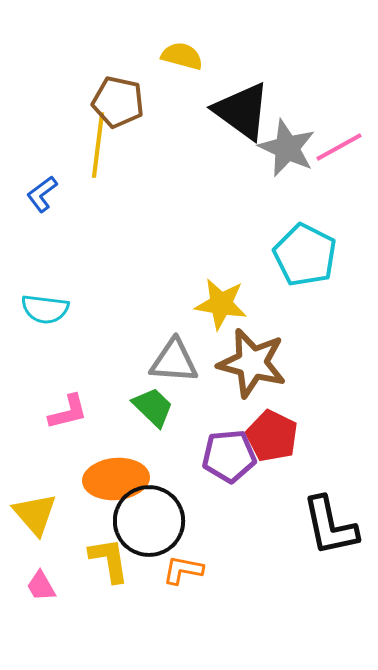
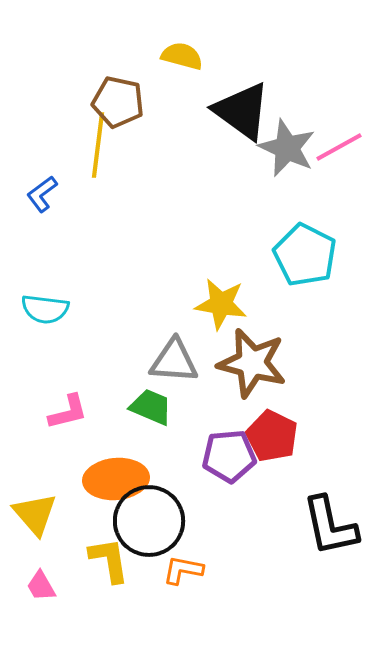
green trapezoid: moved 2 px left; rotated 21 degrees counterclockwise
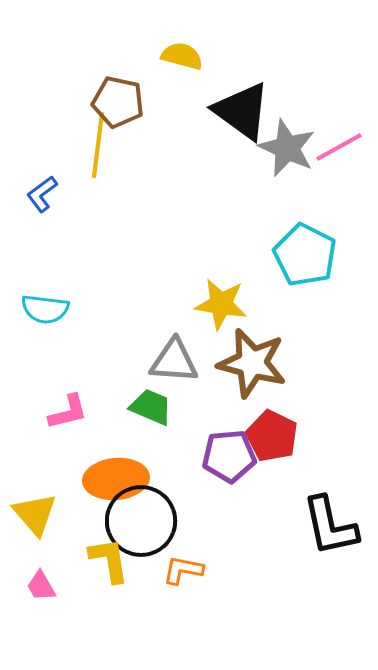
black circle: moved 8 px left
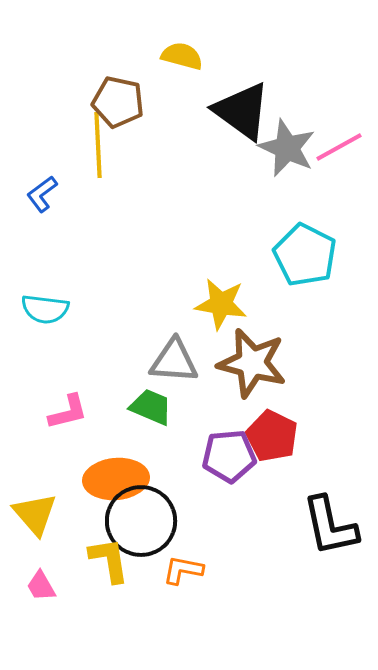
yellow line: rotated 10 degrees counterclockwise
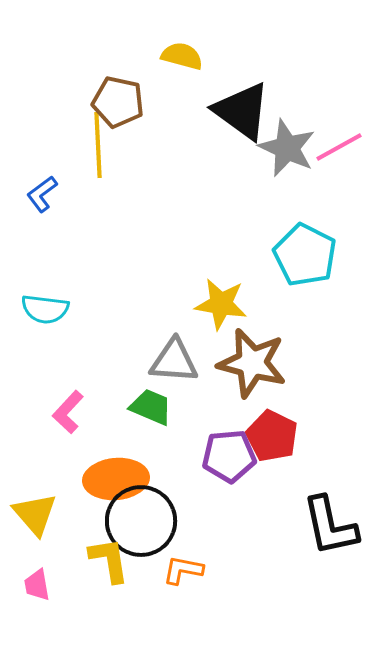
pink L-shape: rotated 147 degrees clockwise
pink trapezoid: moved 4 px left, 1 px up; rotated 20 degrees clockwise
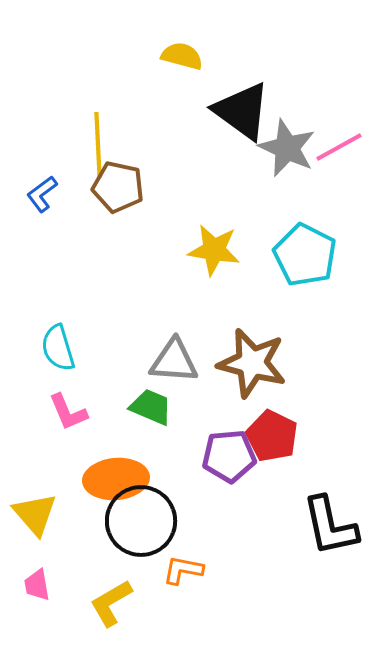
brown pentagon: moved 85 px down
yellow star: moved 7 px left, 54 px up
cyan semicircle: moved 13 px right, 39 px down; rotated 66 degrees clockwise
pink L-shape: rotated 66 degrees counterclockwise
yellow L-shape: moved 2 px right, 43 px down; rotated 111 degrees counterclockwise
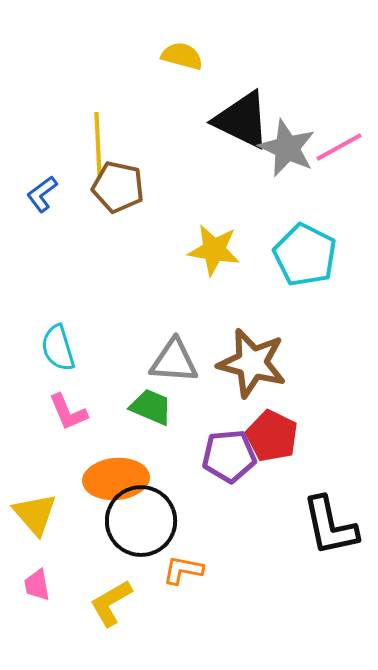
black triangle: moved 9 px down; rotated 10 degrees counterclockwise
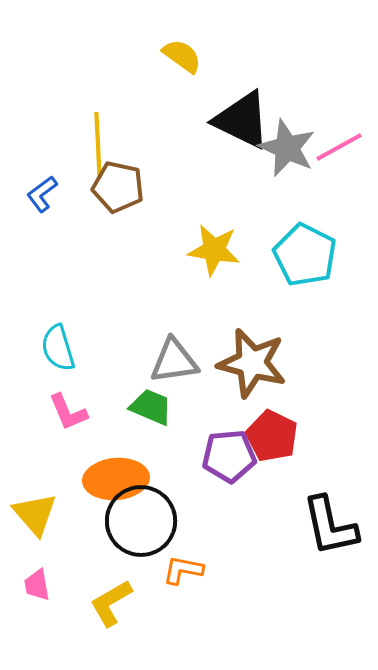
yellow semicircle: rotated 21 degrees clockwise
gray triangle: rotated 12 degrees counterclockwise
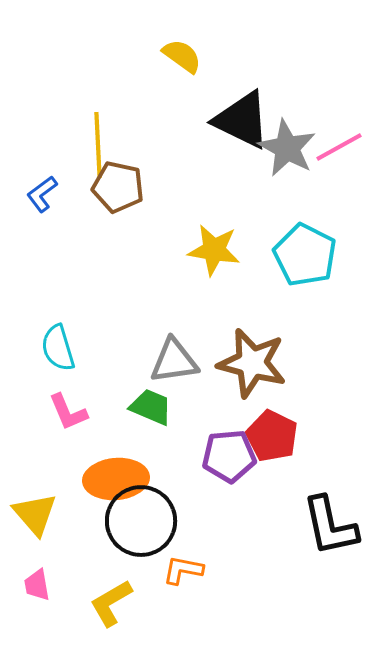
gray star: rotated 4 degrees clockwise
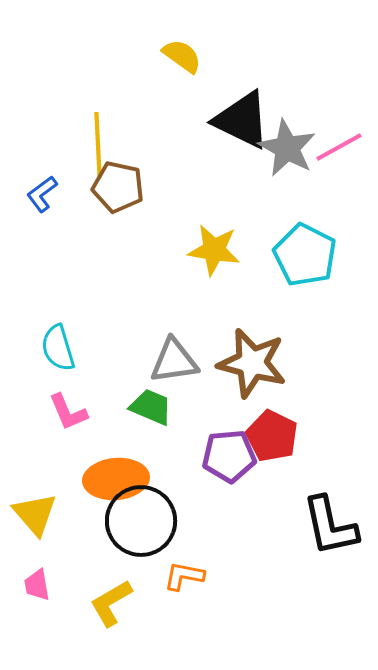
orange L-shape: moved 1 px right, 6 px down
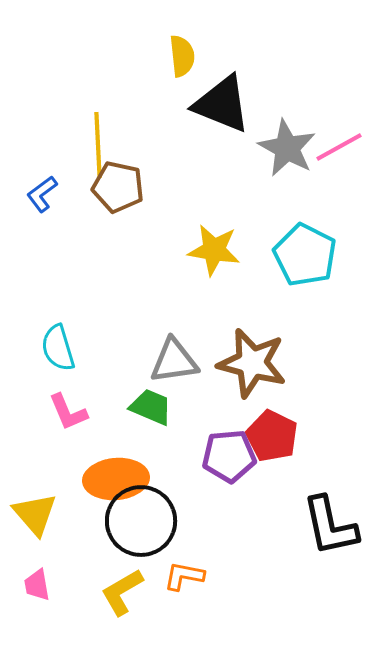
yellow semicircle: rotated 48 degrees clockwise
black triangle: moved 20 px left, 16 px up; rotated 4 degrees counterclockwise
yellow L-shape: moved 11 px right, 11 px up
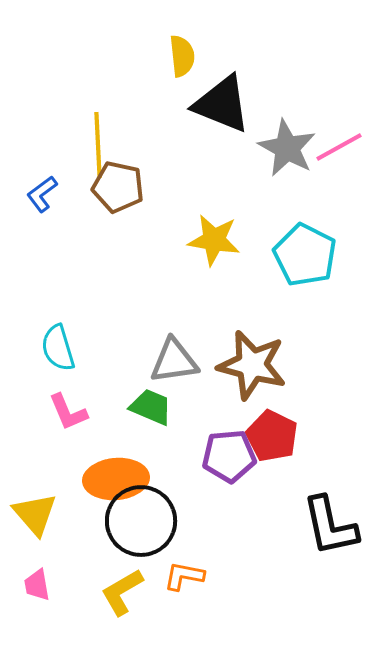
yellow star: moved 10 px up
brown star: moved 2 px down
